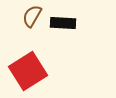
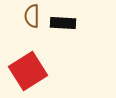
brown semicircle: rotated 30 degrees counterclockwise
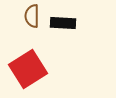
red square: moved 2 px up
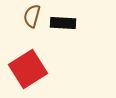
brown semicircle: rotated 15 degrees clockwise
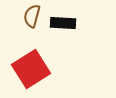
red square: moved 3 px right
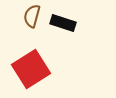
black rectangle: rotated 15 degrees clockwise
